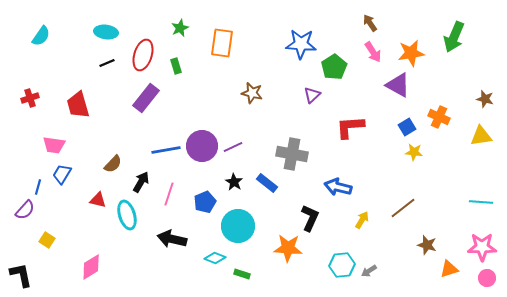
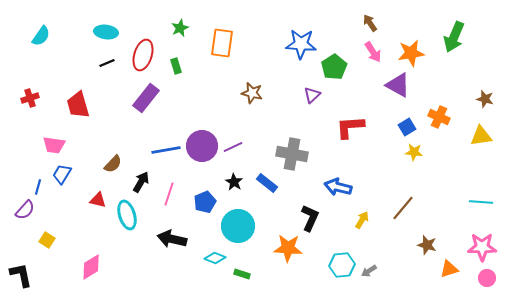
brown line at (403, 208): rotated 12 degrees counterclockwise
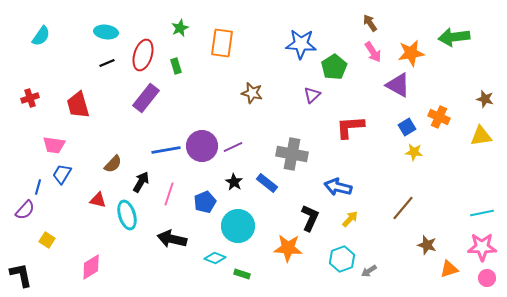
green arrow at (454, 37): rotated 60 degrees clockwise
cyan line at (481, 202): moved 1 px right, 11 px down; rotated 15 degrees counterclockwise
yellow arrow at (362, 220): moved 12 px left, 1 px up; rotated 12 degrees clockwise
cyan hexagon at (342, 265): moved 6 px up; rotated 15 degrees counterclockwise
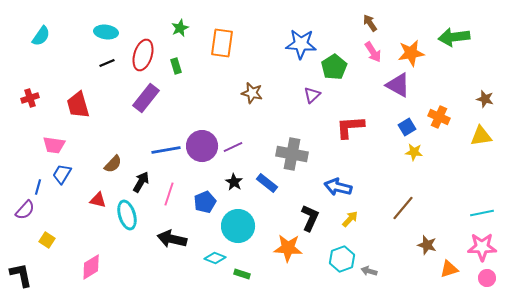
gray arrow at (369, 271): rotated 49 degrees clockwise
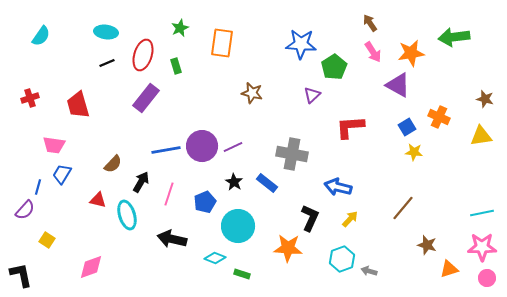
pink diamond at (91, 267): rotated 12 degrees clockwise
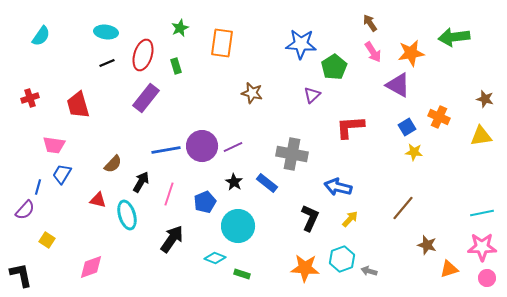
black arrow at (172, 239): rotated 112 degrees clockwise
orange star at (288, 248): moved 17 px right, 20 px down
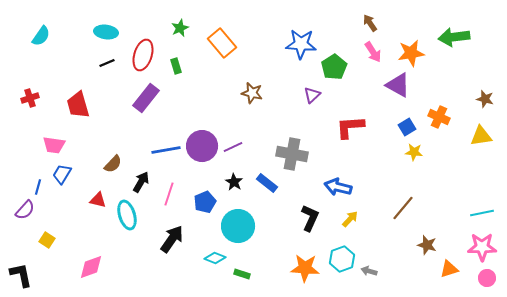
orange rectangle at (222, 43): rotated 48 degrees counterclockwise
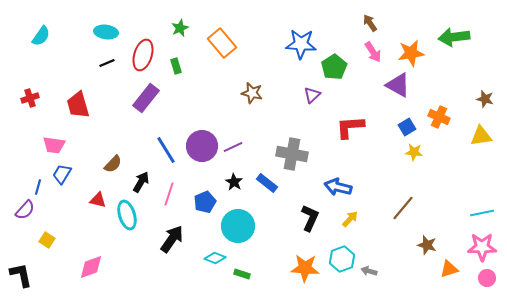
blue line at (166, 150): rotated 68 degrees clockwise
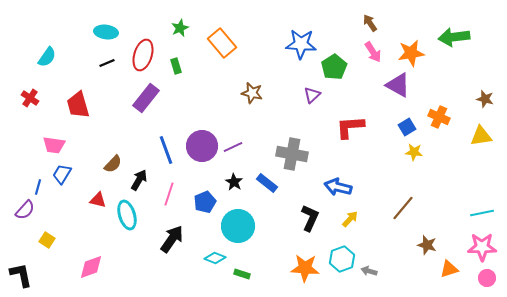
cyan semicircle at (41, 36): moved 6 px right, 21 px down
red cross at (30, 98): rotated 36 degrees counterclockwise
blue line at (166, 150): rotated 12 degrees clockwise
black arrow at (141, 182): moved 2 px left, 2 px up
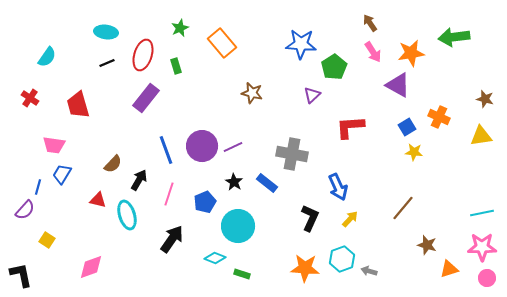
blue arrow at (338, 187): rotated 128 degrees counterclockwise
